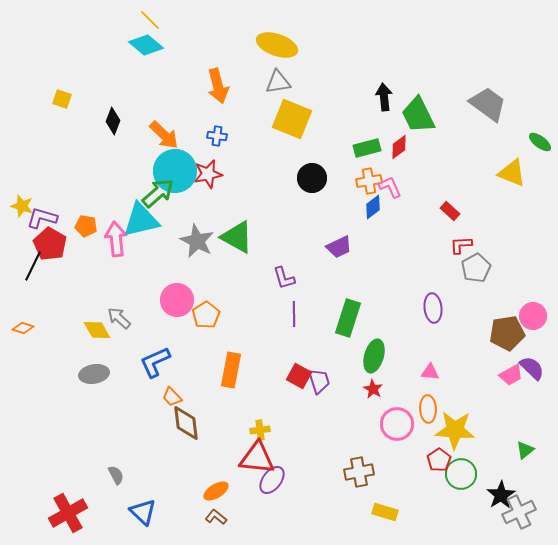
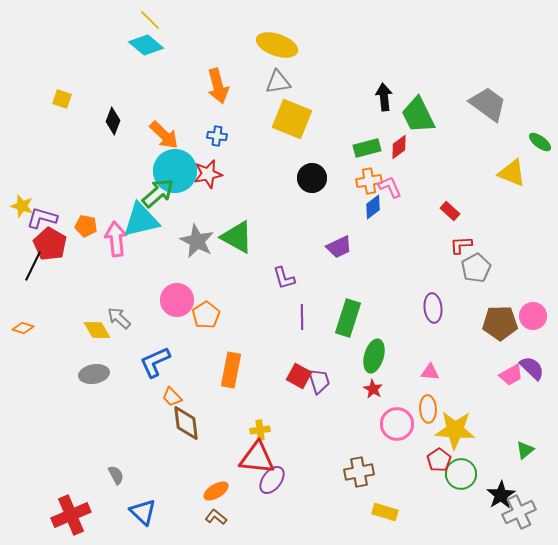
purple line at (294, 314): moved 8 px right, 3 px down
brown pentagon at (507, 333): moved 7 px left, 10 px up; rotated 8 degrees clockwise
red cross at (68, 513): moved 3 px right, 2 px down; rotated 6 degrees clockwise
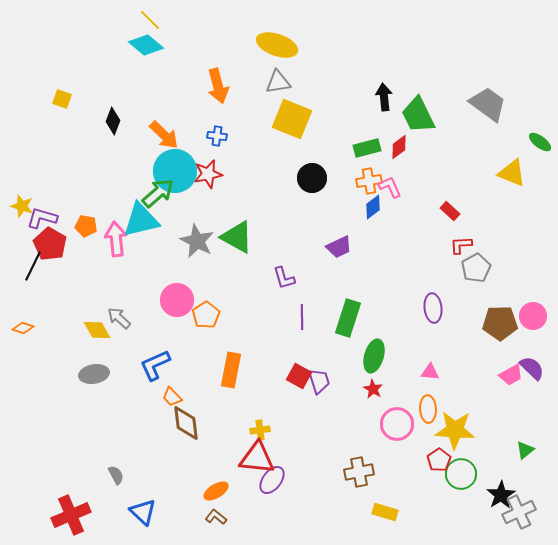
blue L-shape at (155, 362): moved 3 px down
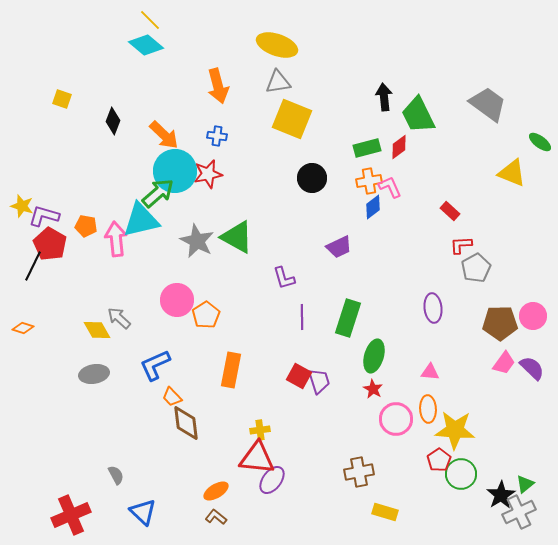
purple L-shape at (42, 218): moved 2 px right, 2 px up
pink trapezoid at (511, 375): moved 7 px left, 12 px up; rotated 25 degrees counterclockwise
pink circle at (397, 424): moved 1 px left, 5 px up
green triangle at (525, 450): moved 34 px down
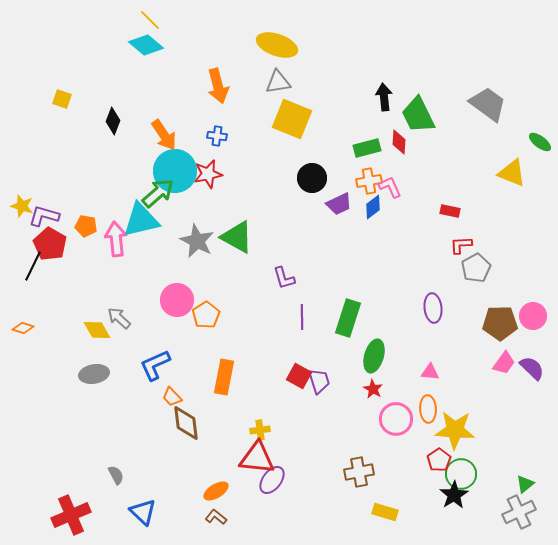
orange arrow at (164, 135): rotated 12 degrees clockwise
red diamond at (399, 147): moved 5 px up; rotated 50 degrees counterclockwise
red rectangle at (450, 211): rotated 30 degrees counterclockwise
purple trapezoid at (339, 247): moved 43 px up
orange rectangle at (231, 370): moved 7 px left, 7 px down
black star at (501, 495): moved 47 px left
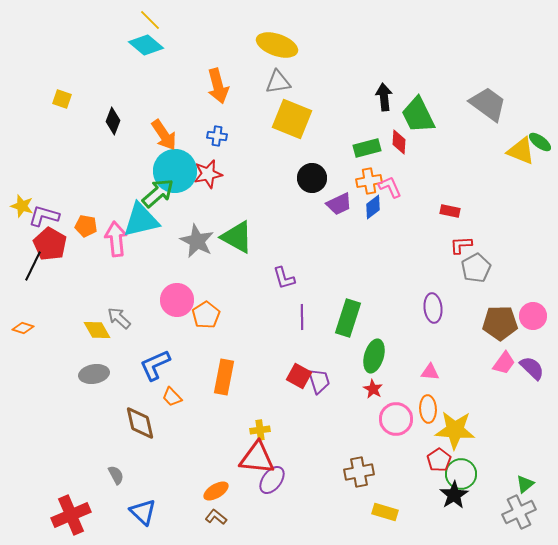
yellow triangle at (512, 173): moved 9 px right, 22 px up
brown diamond at (186, 423): moved 46 px left; rotated 6 degrees counterclockwise
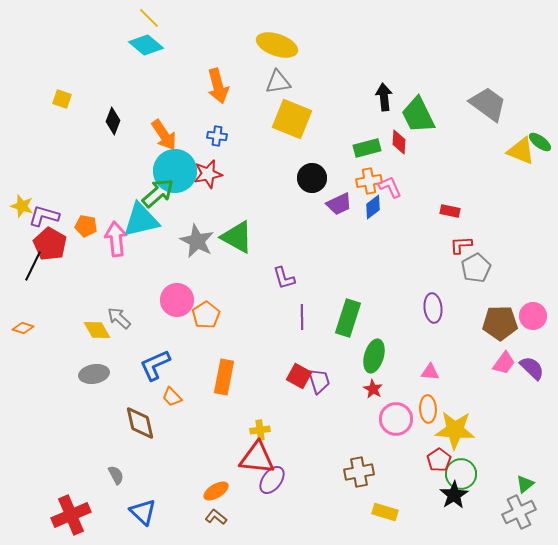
yellow line at (150, 20): moved 1 px left, 2 px up
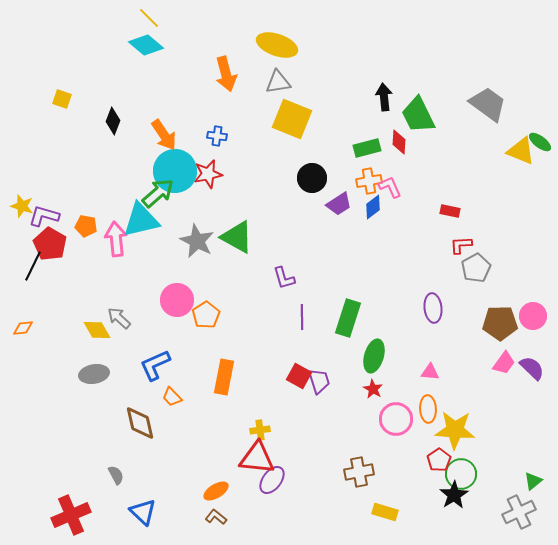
orange arrow at (218, 86): moved 8 px right, 12 px up
purple trapezoid at (339, 204): rotated 8 degrees counterclockwise
orange diamond at (23, 328): rotated 25 degrees counterclockwise
green triangle at (525, 484): moved 8 px right, 3 px up
